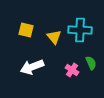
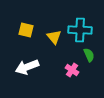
green semicircle: moved 2 px left, 8 px up
white arrow: moved 5 px left
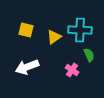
yellow triangle: rotated 35 degrees clockwise
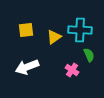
yellow square: rotated 21 degrees counterclockwise
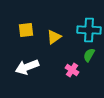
cyan cross: moved 9 px right
green semicircle: rotated 128 degrees counterclockwise
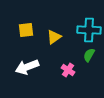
pink cross: moved 4 px left
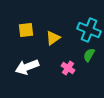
cyan cross: rotated 20 degrees clockwise
yellow triangle: moved 1 px left, 1 px down
pink cross: moved 2 px up
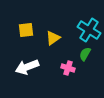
cyan cross: rotated 10 degrees clockwise
green semicircle: moved 4 px left, 1 px up
pink cross: rotated 16 degrees counterclockwise
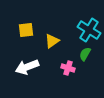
yellow triangle: moved 1 px left, 3 px down
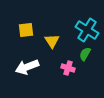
cyan cross: moved 2 px left
yellow triangle: rotated 28 degrees counterclockwise
